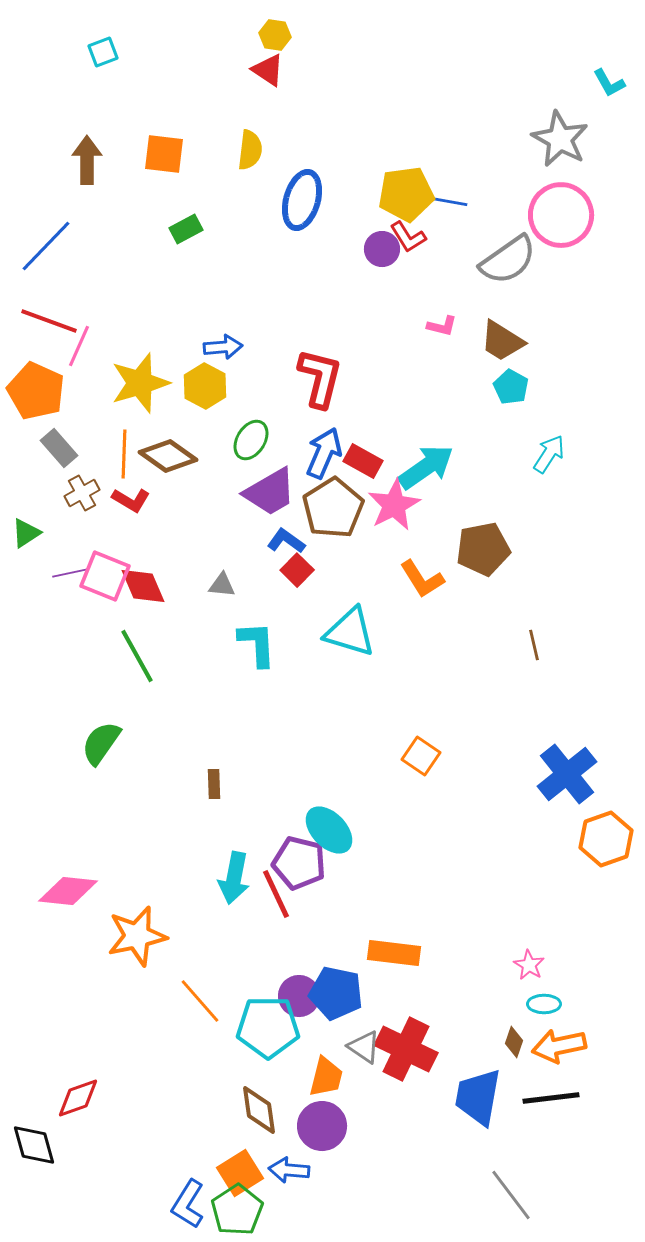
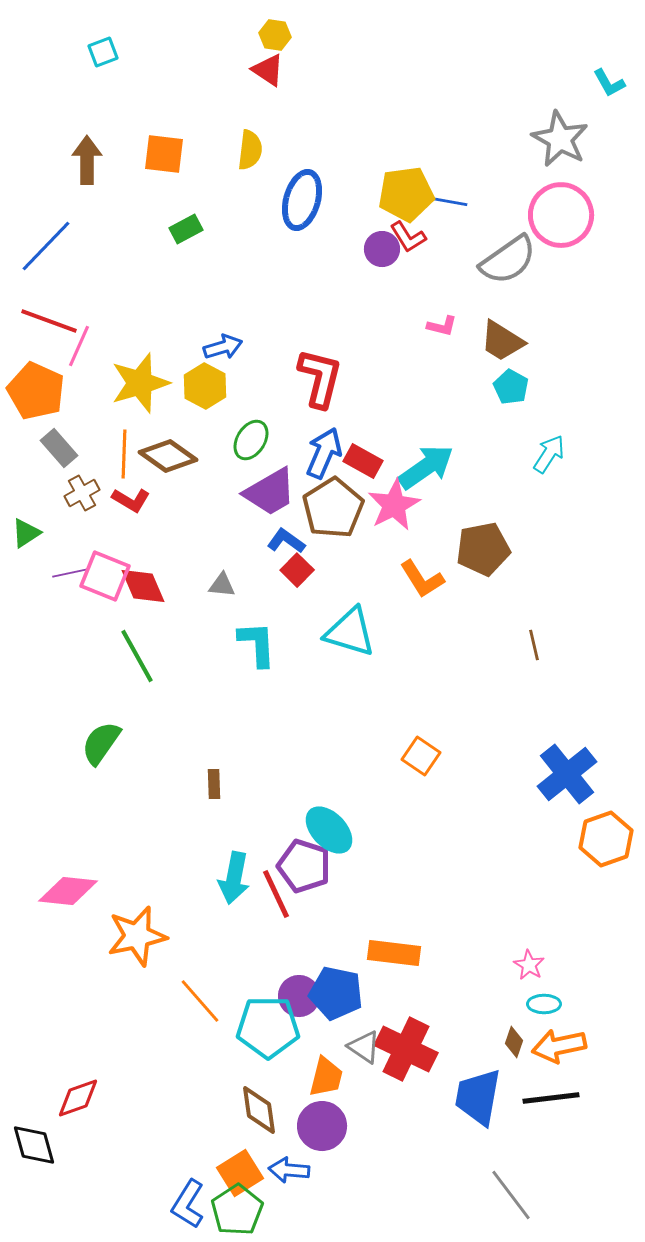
blue arrow at (223, 347): rotated 12 degrees counterclockwise
purple pentagon at (299, 863): moved 5 px right, 3 px down; rotated 4 degrees clockwise
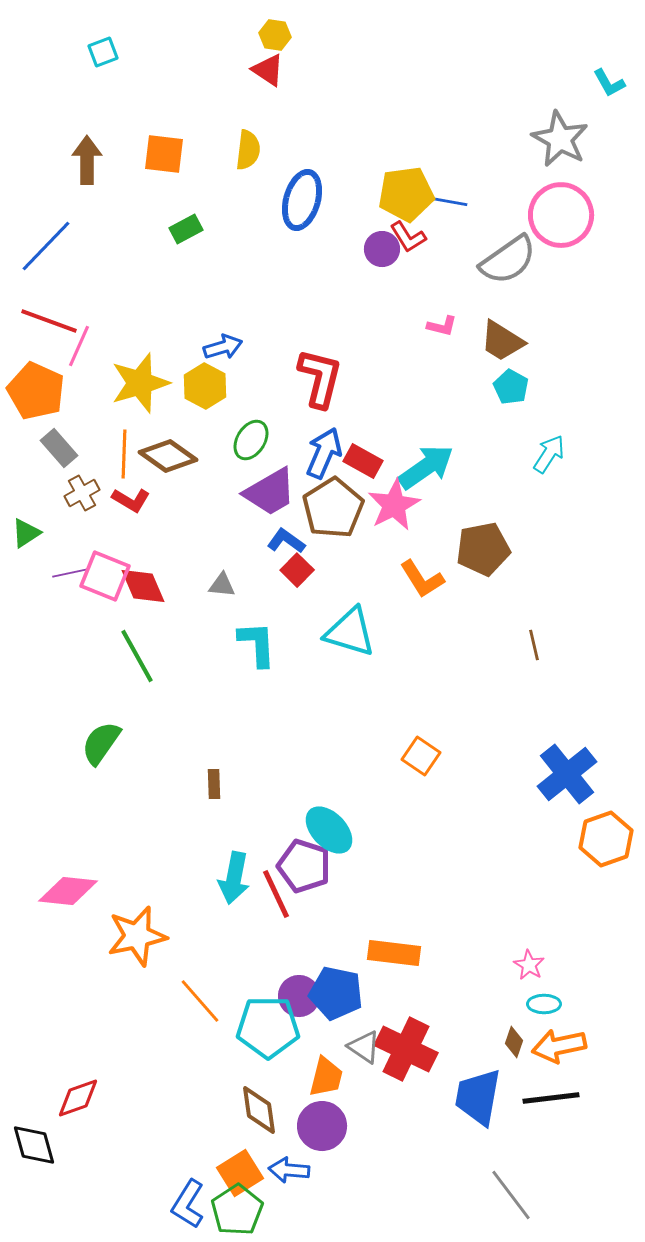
yellow semicircle at (250, 150): moved 2 px left
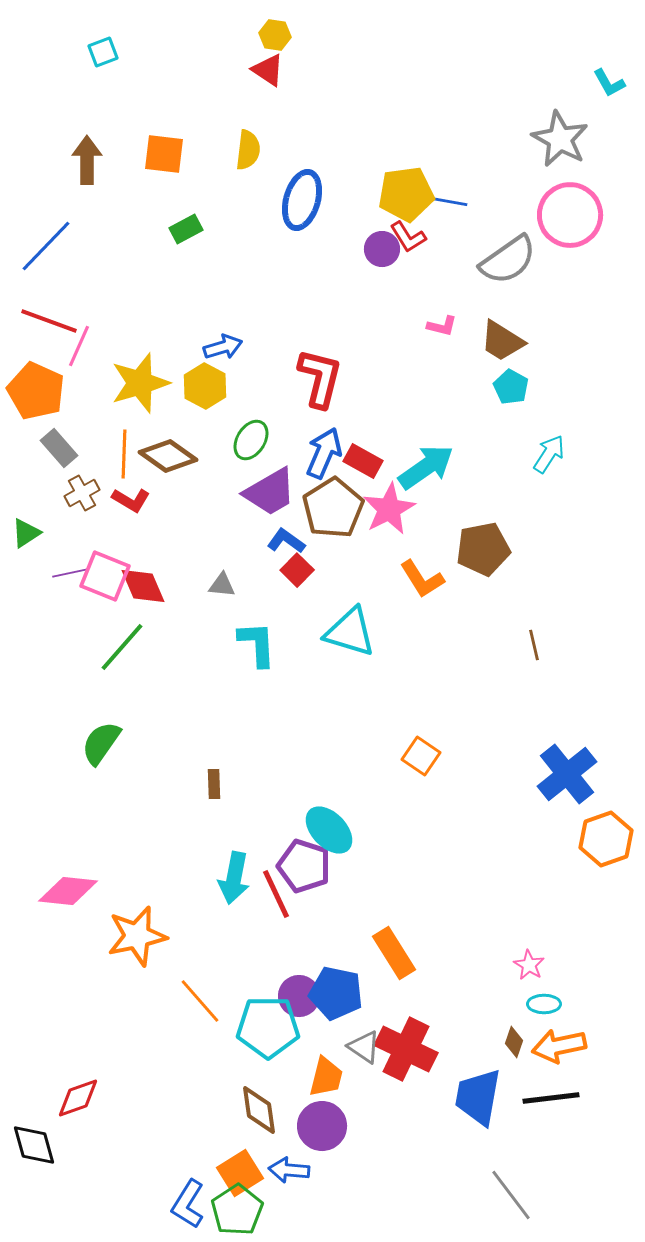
pink circle at (561, 215): moved 9 px right
pink star at (394, 505): moved 5 px left, 4 px down
green line at (137, 656): moved 15 px left, 9 px up; rotated 70 degrees clockwise
orange rectangle at (394, 953): rotated 51 degrees clockwise
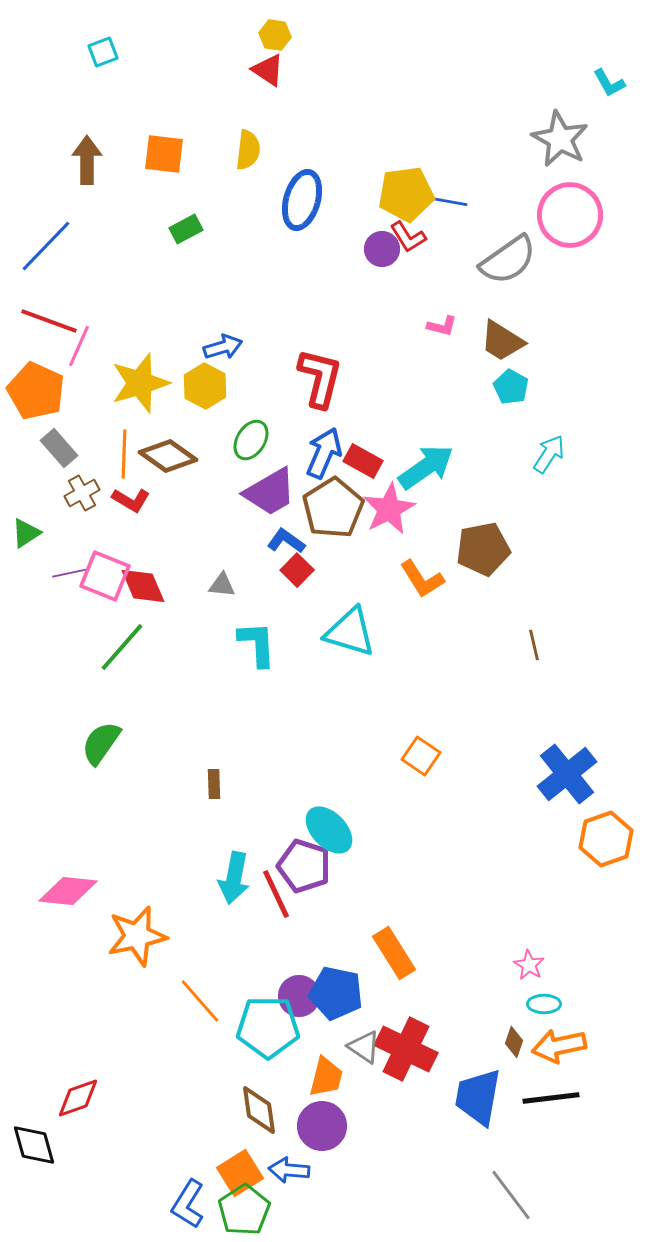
green pentagon at (237, 1210): moved 7 px right
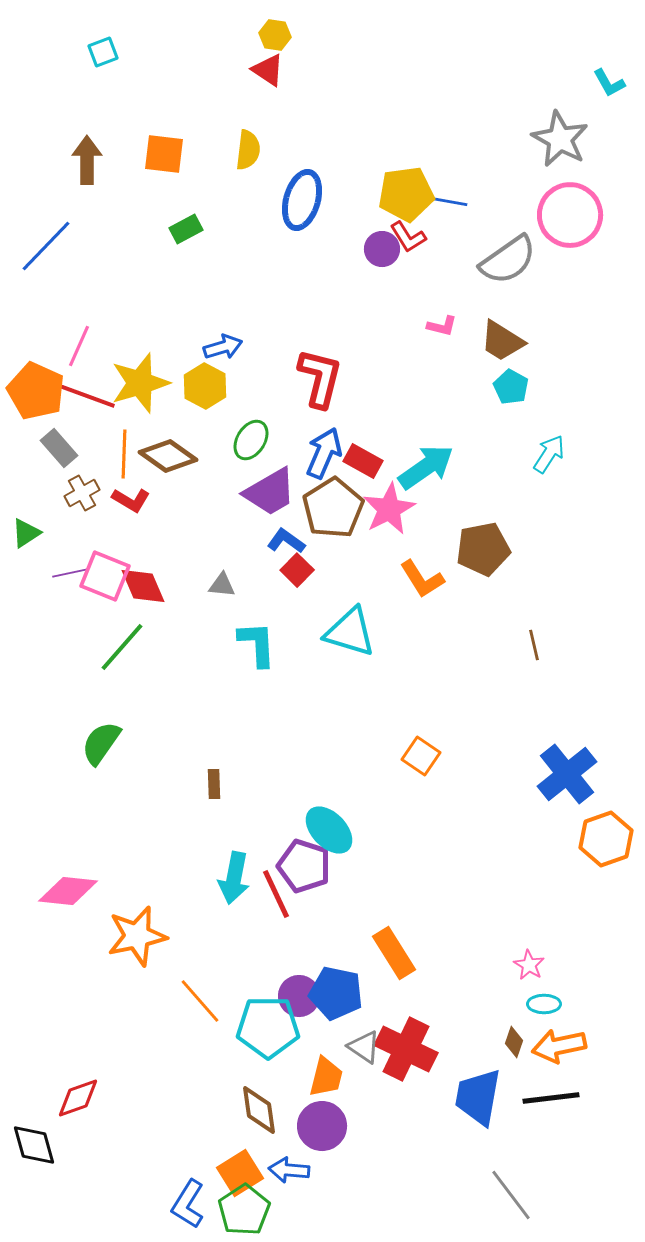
red line at (49, 321): moved 38 px right, 75 px down
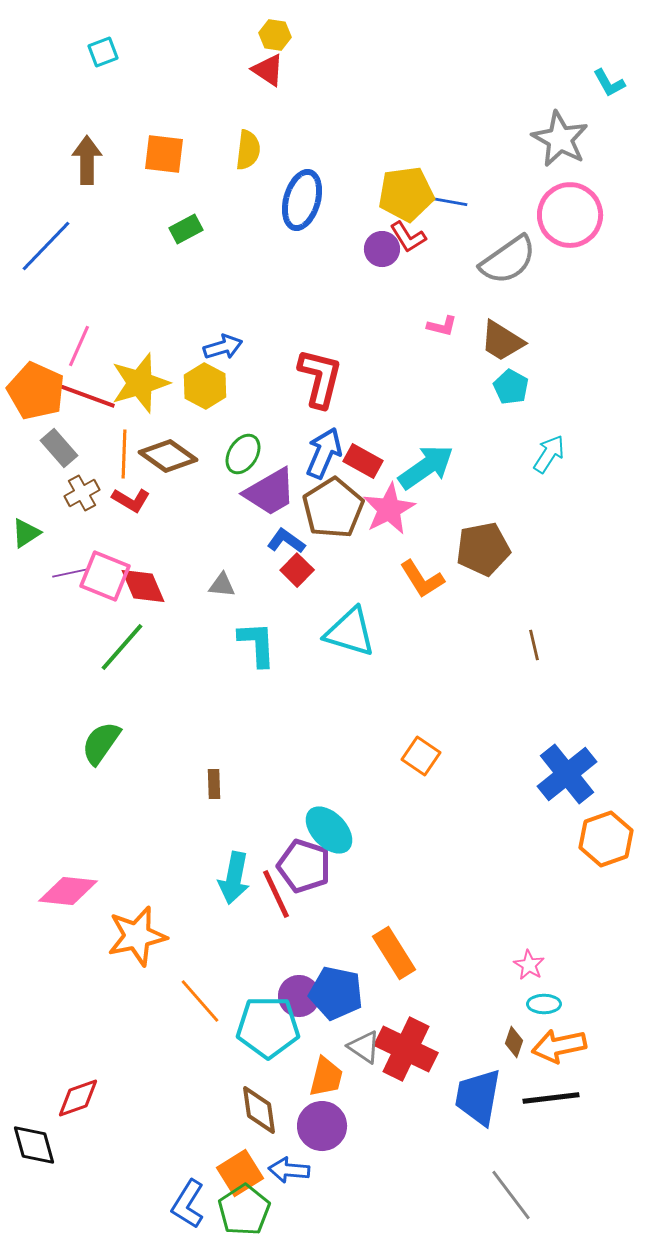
green ellipse at (251, 440): moved 8 px left, 14 px down
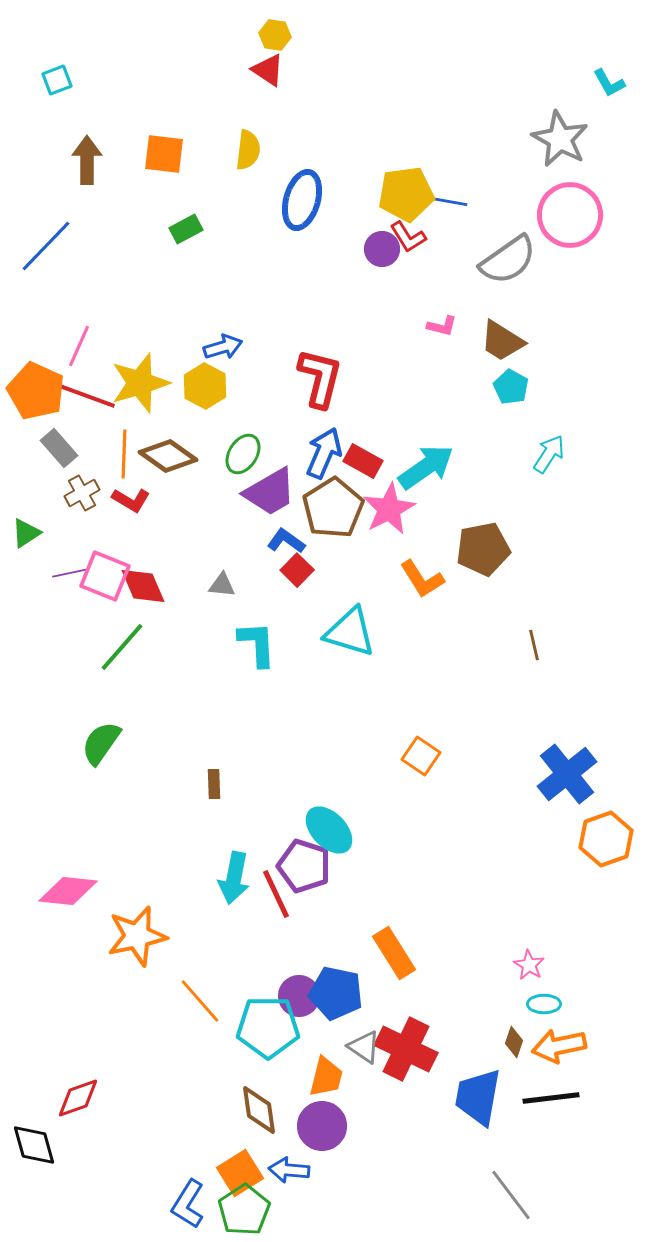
cyan square at (103, 52): moved 46 px left, 28 px down
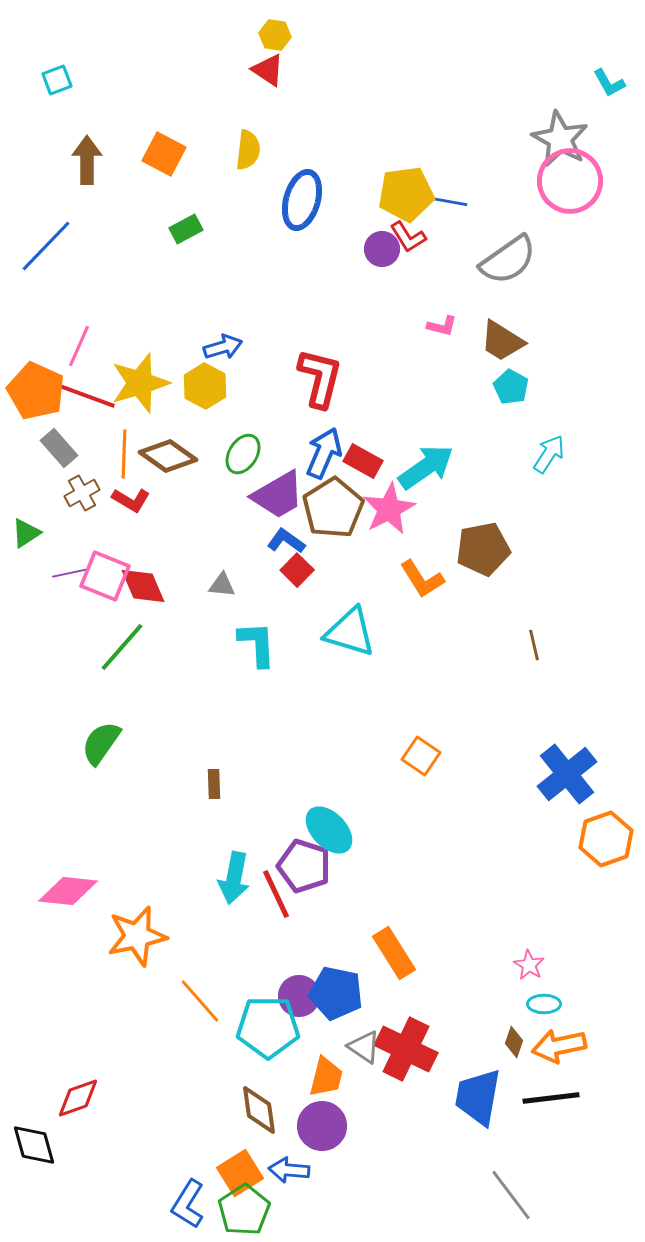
orange square at (164, 154): rotated 21 degrees clockwise
pink circle at (570, 215): moved 34 px up
purple trapezoid at (270, 492): moved 8 px right, 3 px down
